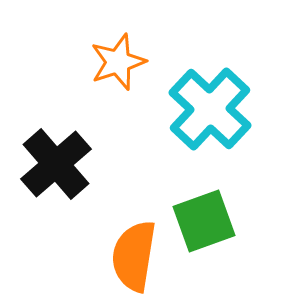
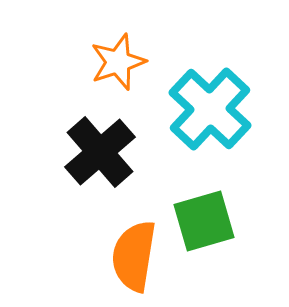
black cross: moved 44 px right, 12 px up
green square: rotated 4 degrees clockwise
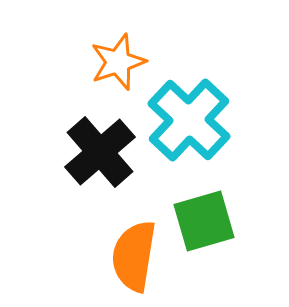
cyan cross: moved 21 px left, 11 px down
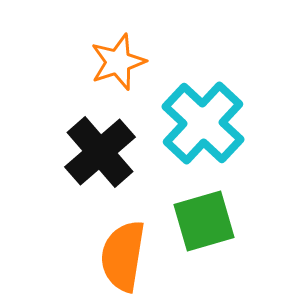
cyan cross: moved 14 px right, 3 px down
orange semicircle: moved 11 px left
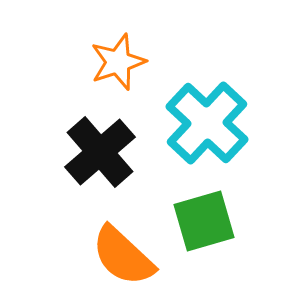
cyan cross: moved 4 px right
orange semicircle: rotated 56 degrees counterclockwise
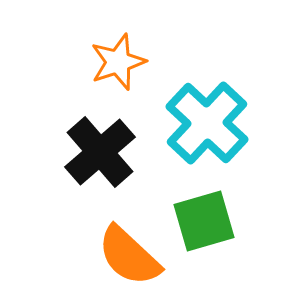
orange semicircle: moved 6 px right
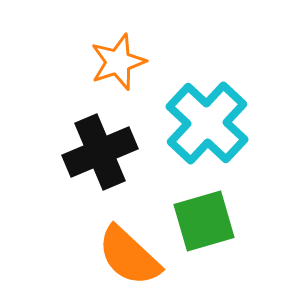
black cross: rotated 18 degrees clockwise
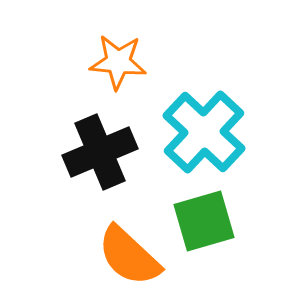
orange star: rotated 24 degrees clockwise
cyan cross: moved 3 px left, 9 px down
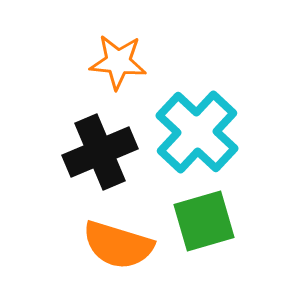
cyan cross: moved 7 px left
orange semicircle: moved 11 px left, 11 px up; rotated 26 degrees counterclockwise
